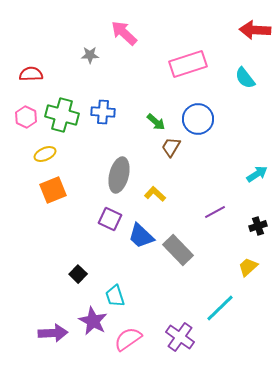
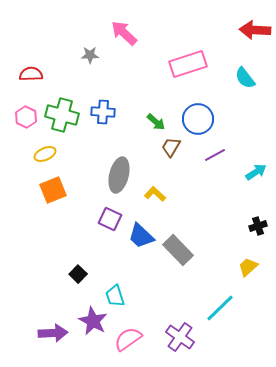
cyan arrow: moved 1 px left, 2 px up
purple line: moved 57 px up
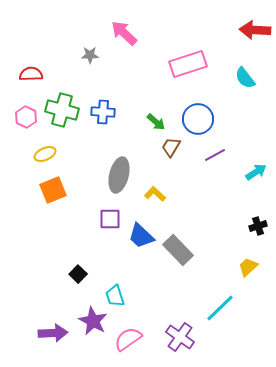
green cross: moved 5 px up
purple square: rotated 25 degrees counterclockwise
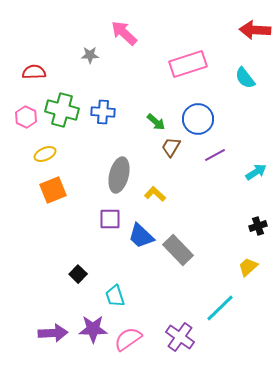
red semicircle: moved 3 px right, 2 px up
purple star: moved 8 px down; rotated 28 degrees counterclockwise
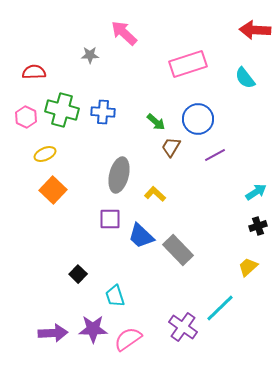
cyan arrow: moved 20 px down
orange square: rotated 24 degrees counterclockwise
purple cross: moved 3 px right, 10 px up
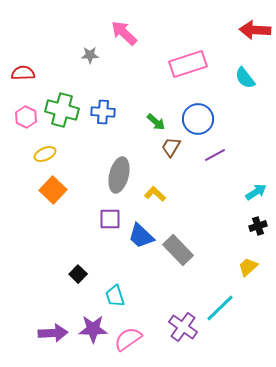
red semicircle: moved 11 px left, 1 px down
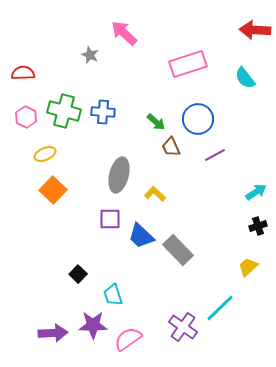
gray star: rotated 24 degrees clockwise
green cross: moved 2 px right, 1 px down
brown trapezoid: rotated 55 degrees counterclockwise
cyan trapezoid: moved 2 px left, 1 px up
purple star: moved 4 px up
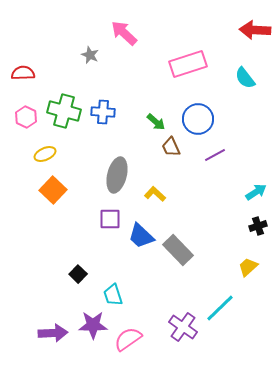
gray ellipse: moved 2 px left
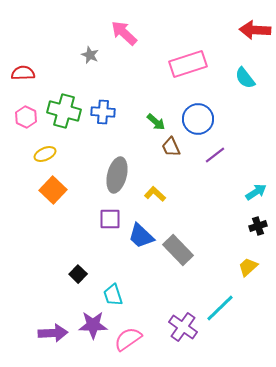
purple line: rotated 10 degrees counterclockwise
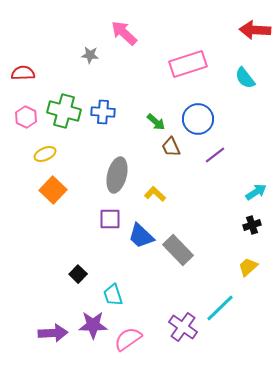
gray star: rotated 18 degrees counterclockwise
black cross: moved 6 px left, 1 px up
